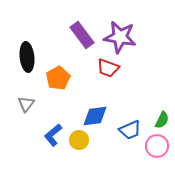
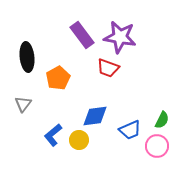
gray triangle: moved 3 px left
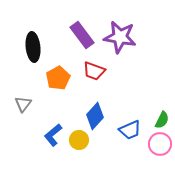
black ellipse: moved 6 px right, 10 px up
red trapezoid: moved 14 px left, 3 px down
blue diamond: rotated 40 degrees counterclockwise
pink circle: moved 3 px right, 2 px up
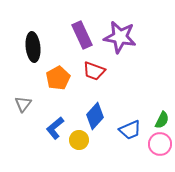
purple rectangle: rotated 12 degrees clockwise
blue L-shape: moved 2 px right, 7 px up
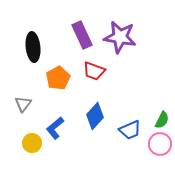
yellow circle: moved 47 px left, 3 px down
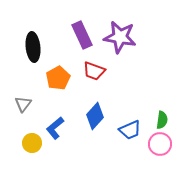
green semicircle: rotated 18 degrees counterclockwise
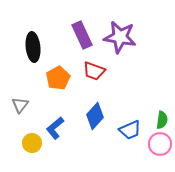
gray triangle: moved 3 px left, 1 px down
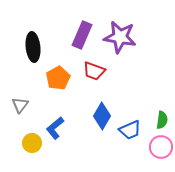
purple rectangle: rotated 48 degrees clockwise
blue diamond: moved 7 px right; rotated 12 degrees counterclockwise
pink circle: moved 1 px right, 3 px down
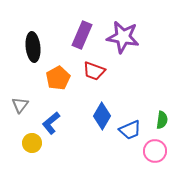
purple star: moved 3 px right
blue L-shape: moved 4 px left, 5 px up
pink circle: moved 6 px left, 4 px down
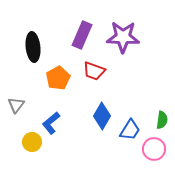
purple star: rotated 8 degrees counterclockwise
gray triangle: moved 4 px left
blue trapezoid: rotated 35 degrees counterclockwise
yellow circle: moved 1 px up
pink circle: moved 1 px left, 2 px up
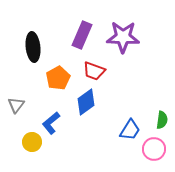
blue diamond: moved 16 px left, 14 px up; rotated 24 degrees clockwise
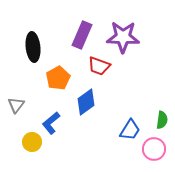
red trapezoid: moved 5 px right, 5 px up
